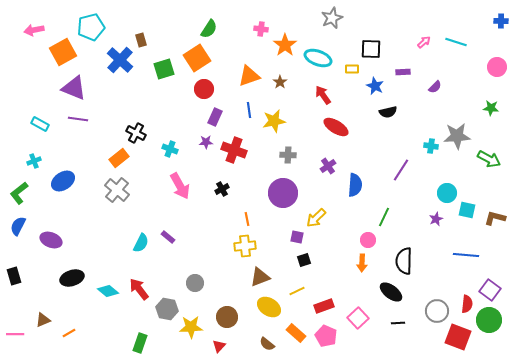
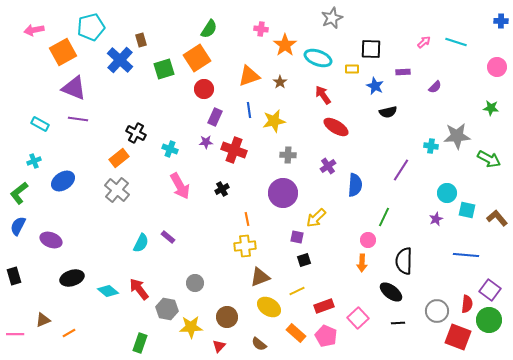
brown L-shape at (495, 218): moved 2 px right; rotated 35 degrees clockwise
brown semicircle at (267, 344): moved 8 px left
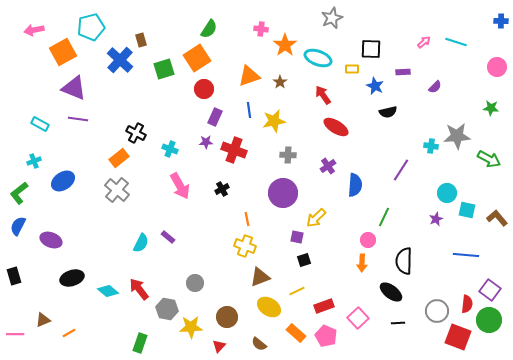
yellow cross at (245, 246): rotated 25 degrees clockwise
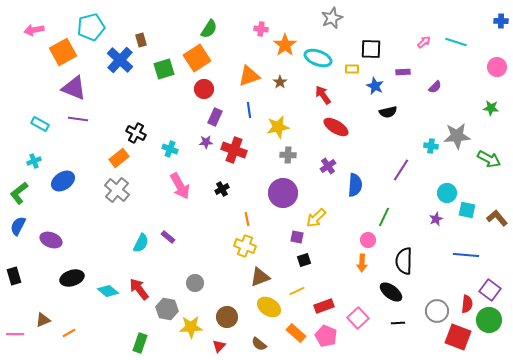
yellow star at (274, 121): moved 4 px right, 6 px down
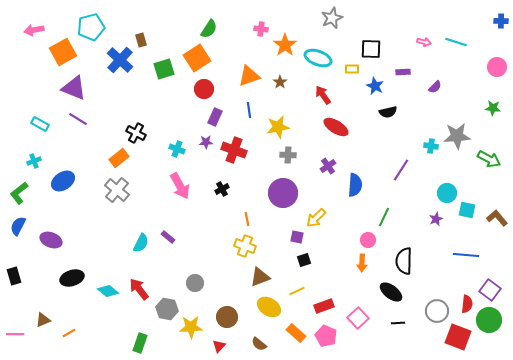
pink arrow at (424, 42): rotated 56 degrees clockwise
green star at (491, 108): moved 2 px right
purple line at (78, 119): rotated 24 degrees clockwise
cyan cross at (170, 149): moved 7 px right
